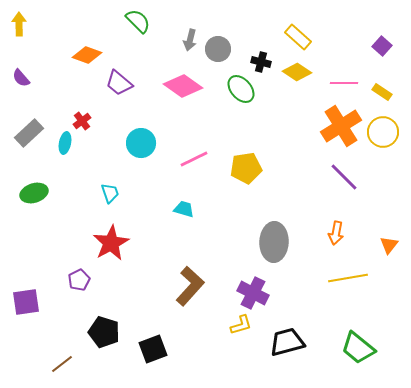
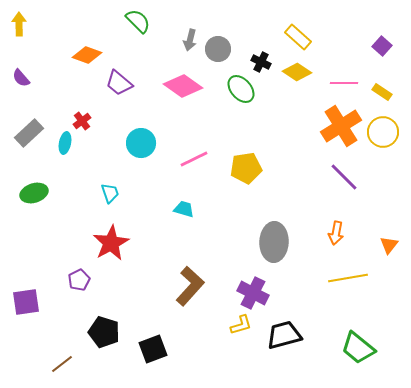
black cross at (261, 62): rotated 12 degrees clockwise
black trapezoid at (287, 342): moved 3 px left, 7 px up
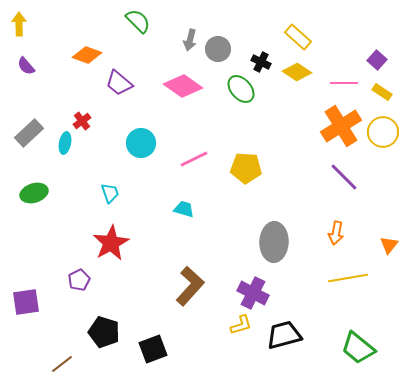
purple square at (382, 46): moved 5 px left, 14 px down
purple semicircle at (21, 78): moved 5 px right, 12 px up
yellow pentagon at (246, 168): rotated 12 degrees clockwise
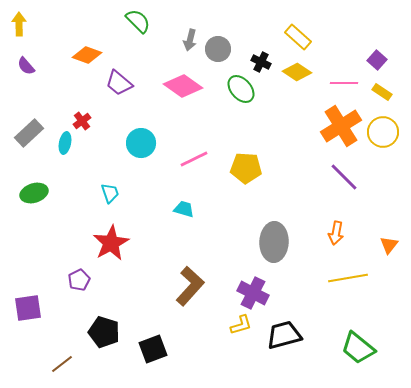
purple square at (26, 302): moved 2 px right, 6 px down
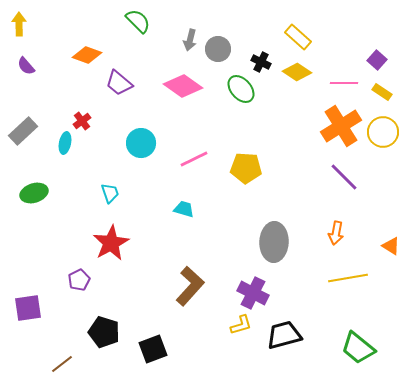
gray rectangle at (29, 133): moved 6 px left, 2 px up
orange triangle at (389, 245): moved 2 px right, 1 px down; rotated 36 degrees counterclockwise
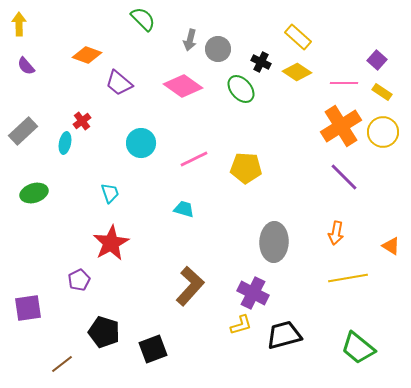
green semicircle at (138, 21): moved 5 px right, 2 px up
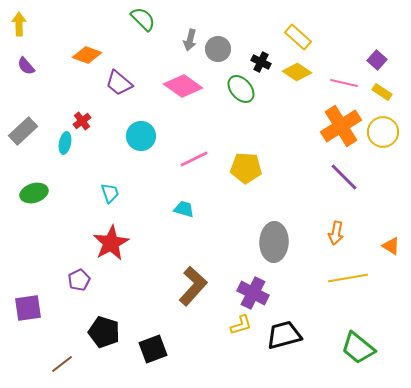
pink line at (344, 83): rotated 12 degrees clockwise
cyan circle at (141, 143): moved 7 px up
brown L-shape at (190, 286): moved 3 px right
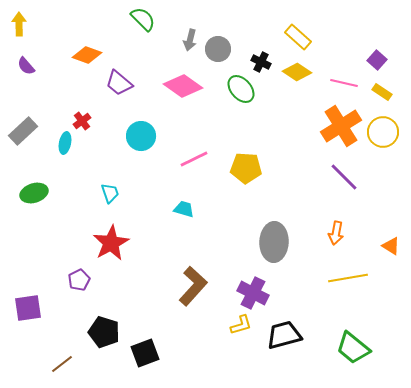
green trapezoid at (358, 348): moved 5 px left
black square at (153, 349): moved 8 px left, 4 px down
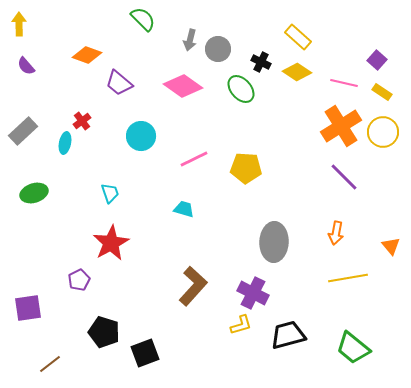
orange triangle at (391, 246): rotated 18 degrees clockwise
black trapezoid at (284, 335): moved 4 px right
brown line at (62, 364): moved 12 px left
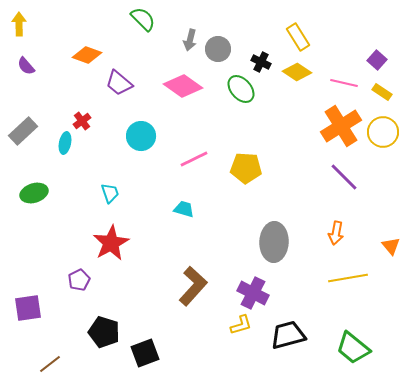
yellow rectangle at (298, 37): rotated 16 degrees clockwise
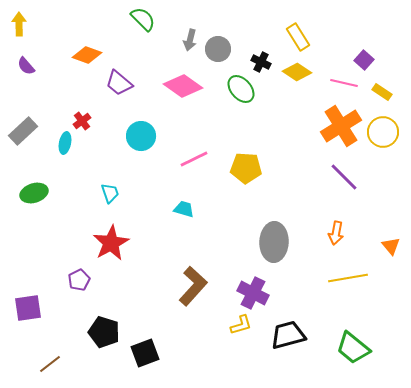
purple square at (377, 60): moved 13 px left
